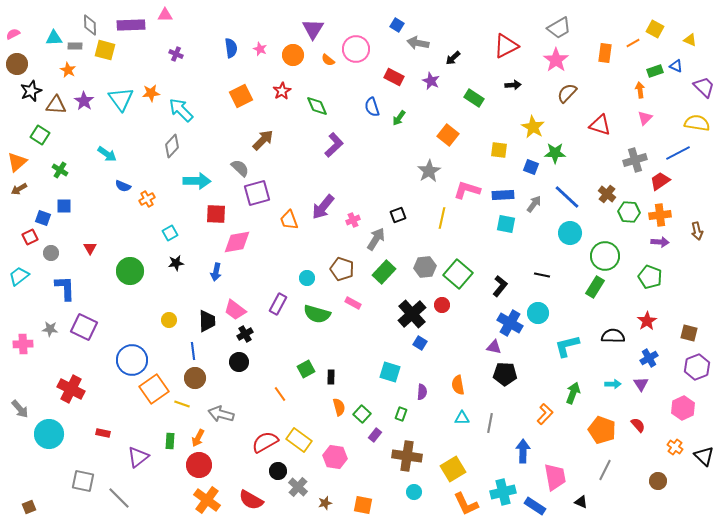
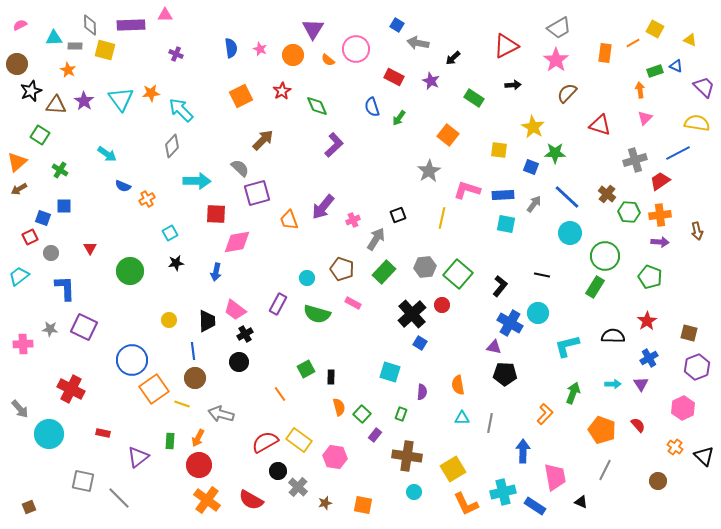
pink semicircle at (13, 34): moved 7 px right, 9 px up
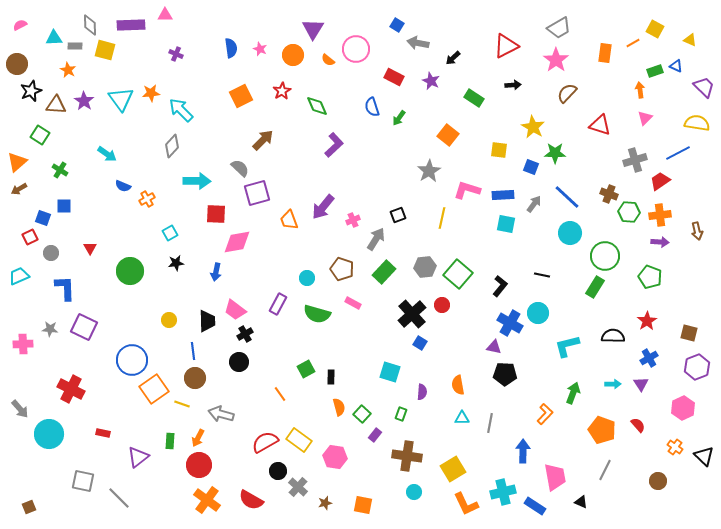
brown cross at (607, 194): moved 2 px right; rotated 18 degrees counterclockwise
cyan trapezoid at (19, 276): rotated 15 degrees clockwise
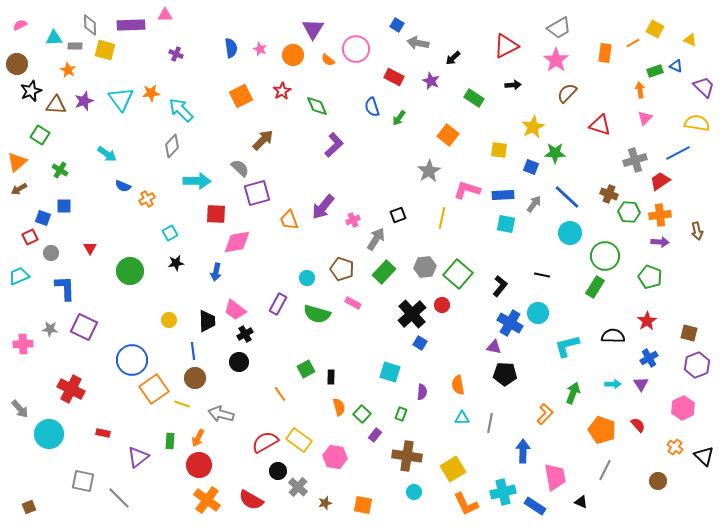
purple star at (84, 101): rotated 18 degrees clockwise
yellow star at (533, 127): rotated 15 degrees clockwise
purple hexagon at (697, 367): moved 2 px up
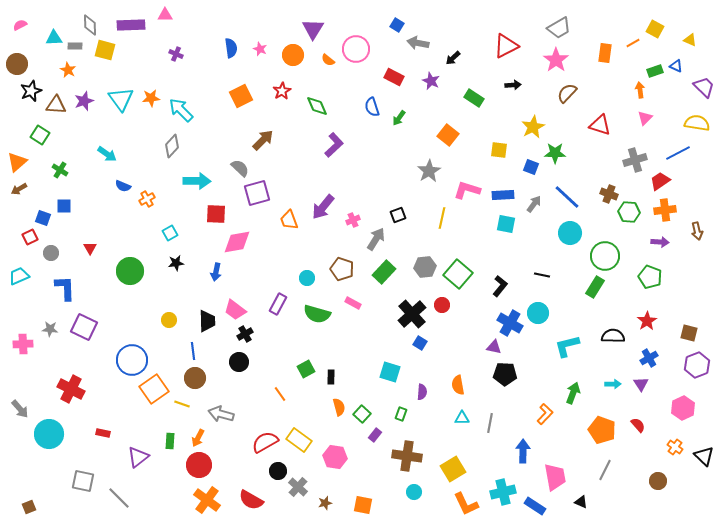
orange star at (151, 93): moved 5 px down
orange cross at (660, 215): moved 5 px right, 5 px up
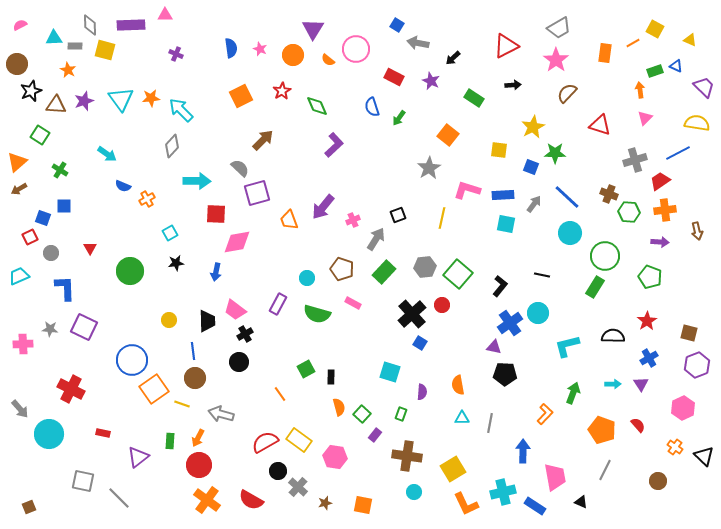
gray star at (429, 171): moved 3 px up
blue cross at (510, 323): rotated 25 degrees clockwise
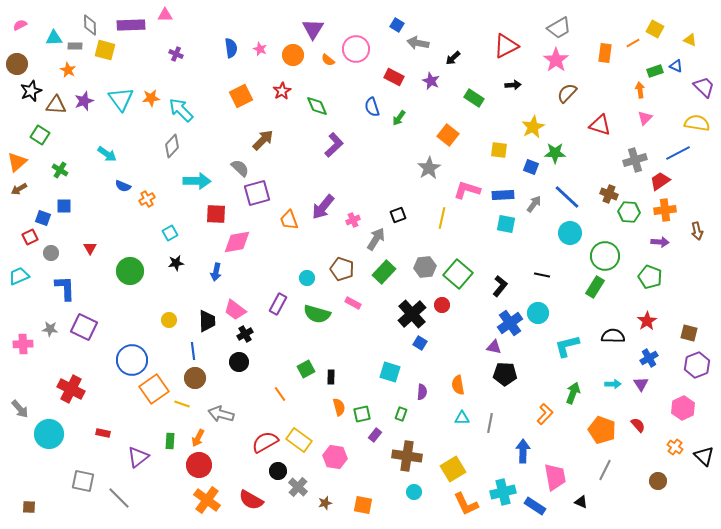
green square at (362, 414): rotated 36 degrees clockwise
brown square at (29, 507): rotated 24 degrees clockwise
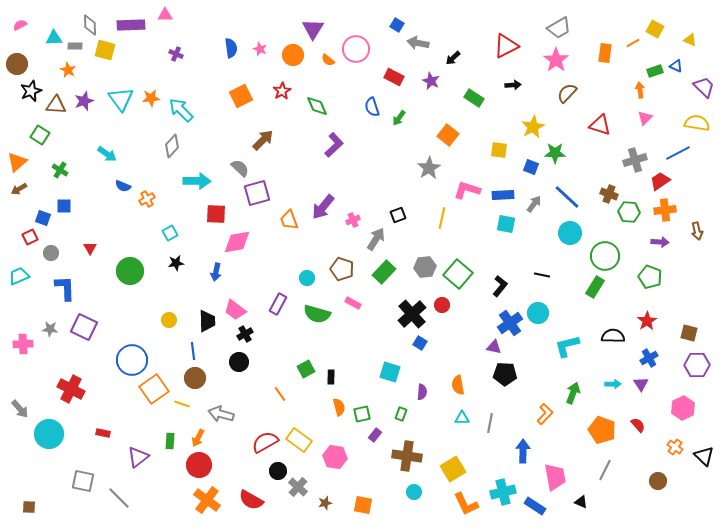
purple hexagon at (697, 365): rotated 20 degrees clockwise
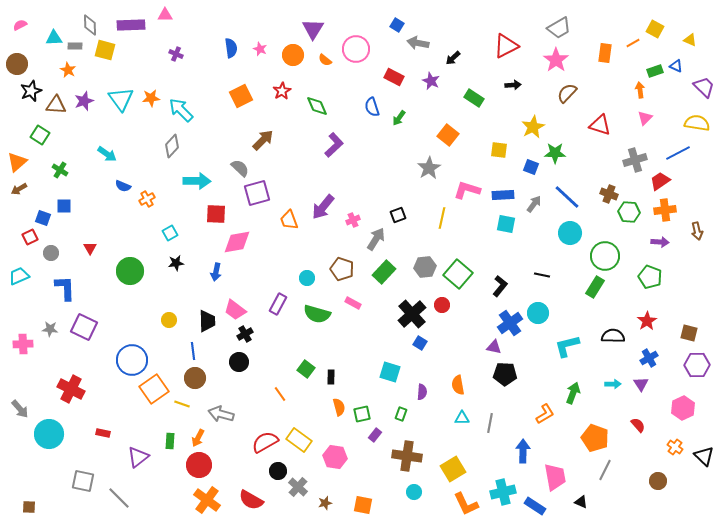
orange semicircle at (328, 60): moved 3 px left
green square at (306, 369): rotated 24 degrees counterclockwise
orange L-shape at (545, 414): rotated 15 degrees clockwise
orange pentagon at (602, 430): moved 7 px left, 8 px down
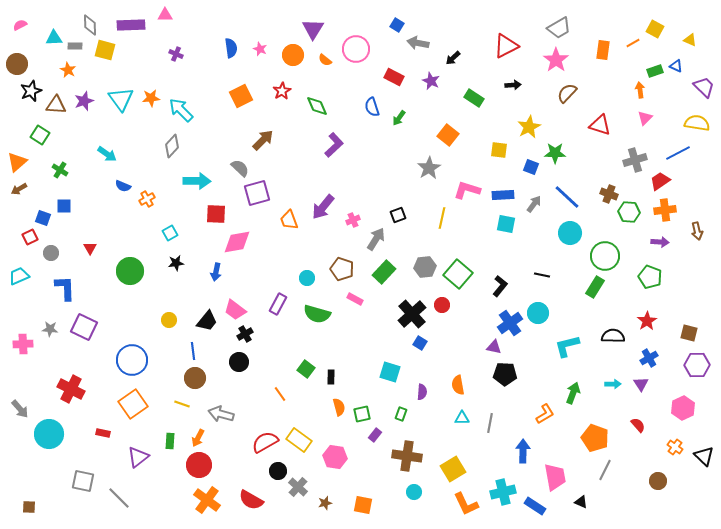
orange rectangle at (605, 53): moved 2 px left, 3 px up
yellow star at (533, 127): moved 4 px left
pink rectangle at (353, 303): moved 2 px right, 4 px up
black trapezoid at (207, 321): rotated 40 degrees clockwise
orange square at (154, 389): moved 21 px left, 15 px down
